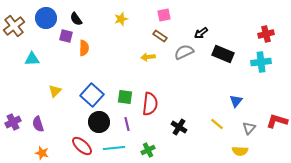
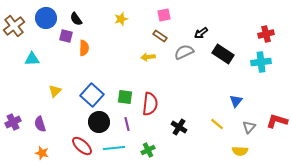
black rectangle: rotated 10 degrees clockwise
purple semicircle: moved 2 px right
gray triangle: moved 1 px up
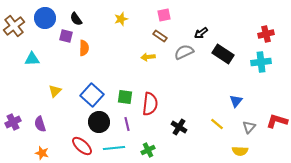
blue circle: moved 1 px left
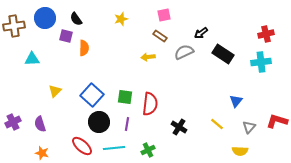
brown cross: rotated 30 degrees clockwise
purple line: rotated 24 degrees clockwise
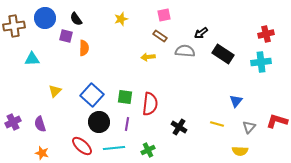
gray semicircle: moved 1 px right, 1 px up; rotated 30 degrees clockwise
yellow line: rotated 24 degrees counterclockwise
